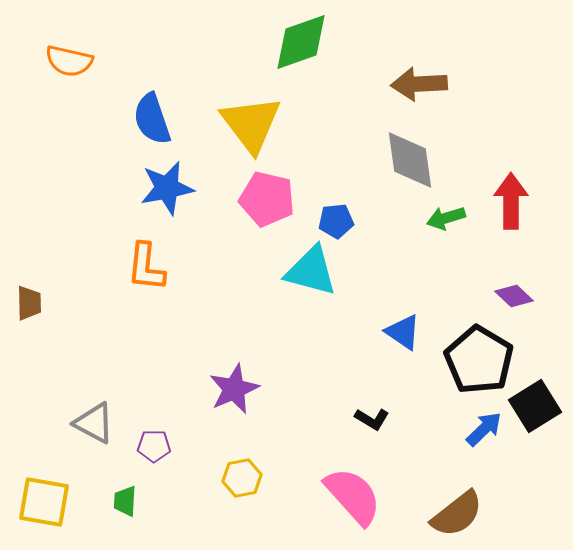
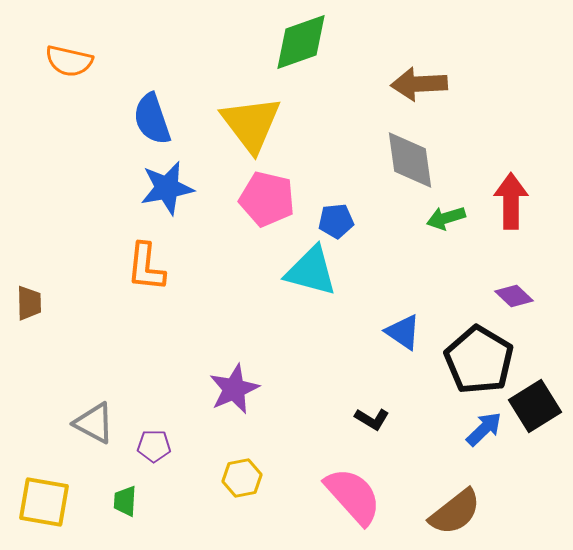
brown semicircle: moved 2 px left, 2 px up
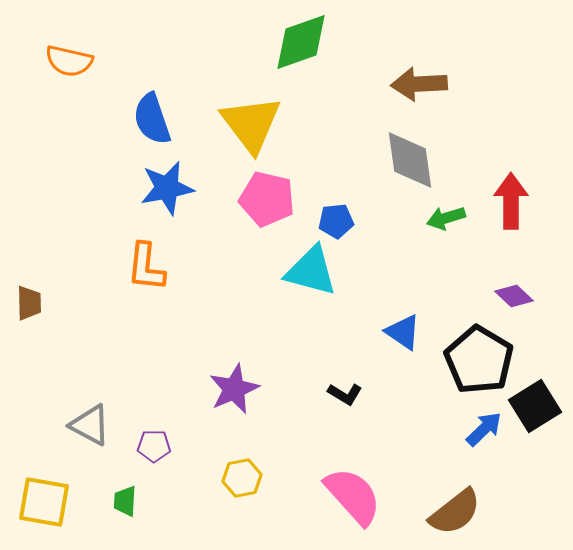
black L-shape: moved 27 px left, 25 px up
gray triangle: moved 4 px left, 2 px down
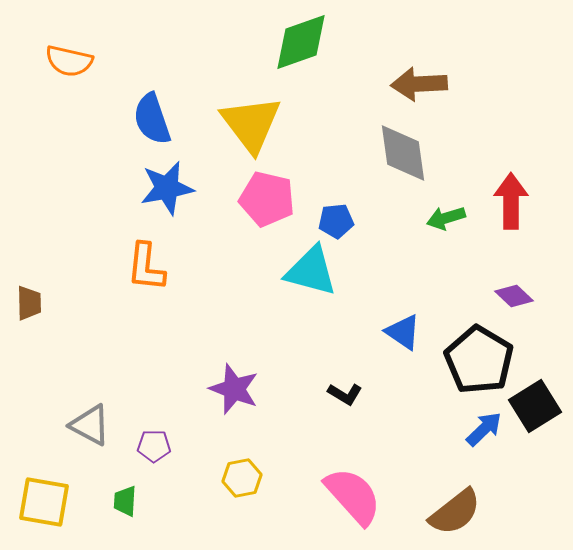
gray diamond: moved 7 px left, 7 px up
purple star: rotated 27 degrees counterclockwise
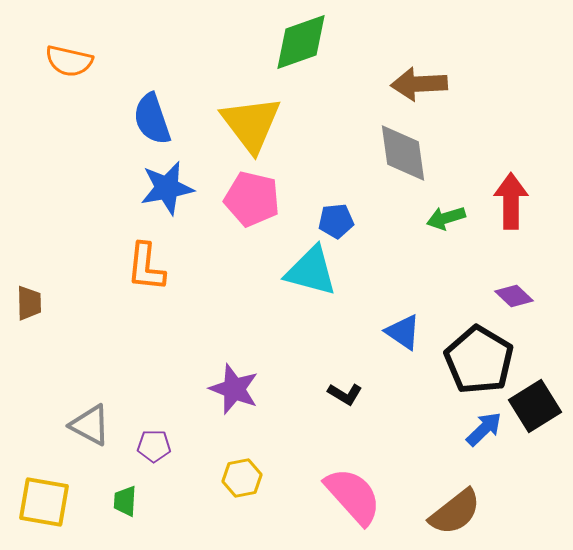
pink pentagon: moved 15 px left
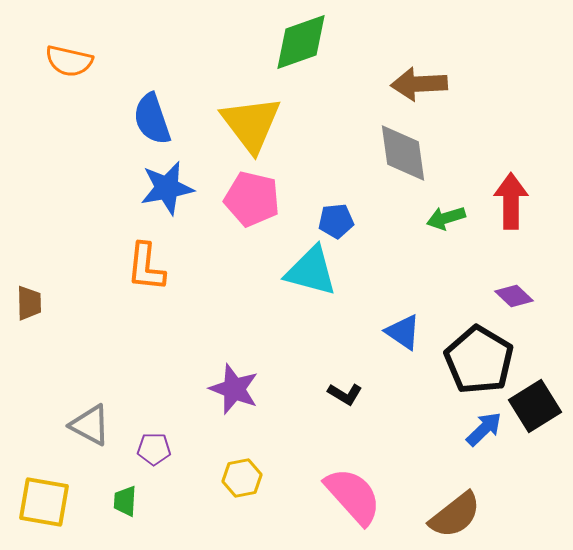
purple pentagon: moved 3 px down
brown semicircle: moved 3 px down
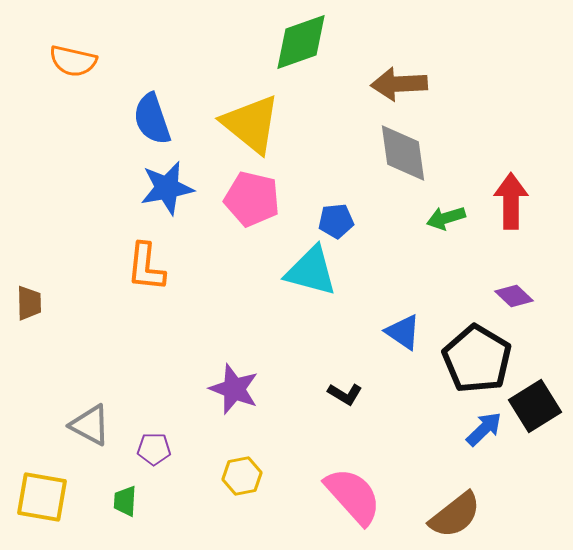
orange semicircle: moved 4 px right
brown arrow: moved 20 px left
yellow triangle: rotated 14 degrees counterclockwise
black pentagon: moved 2 px left, 1 px up
yellow hexagon: moved 2 px up
yellow square: moved 2 px left, 5 px up
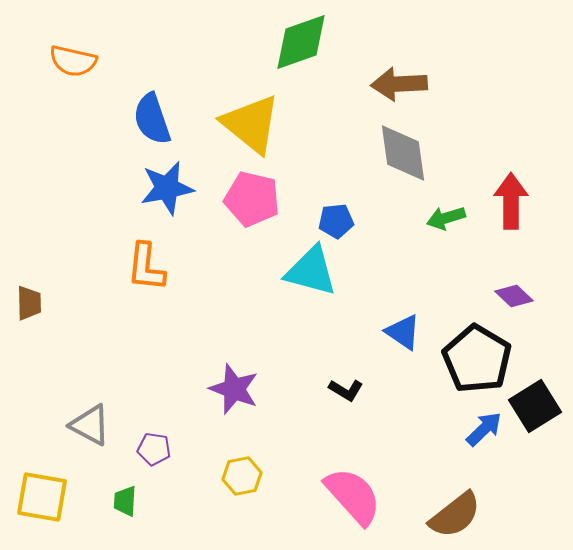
black L-shape: moved 1 px right, 4 px up
purple pentagon: rotated 8 degrees clockwise
